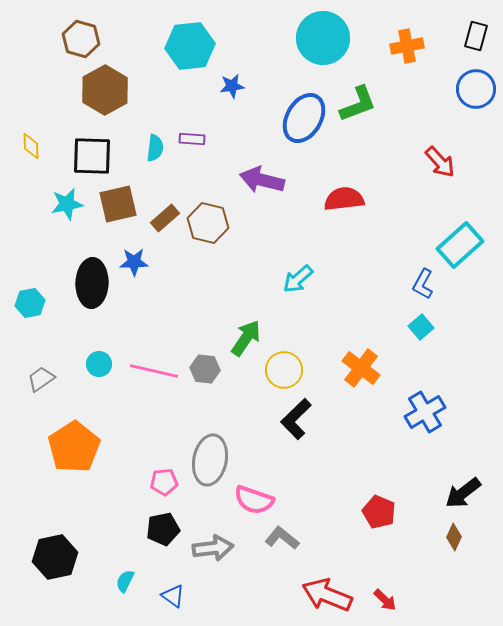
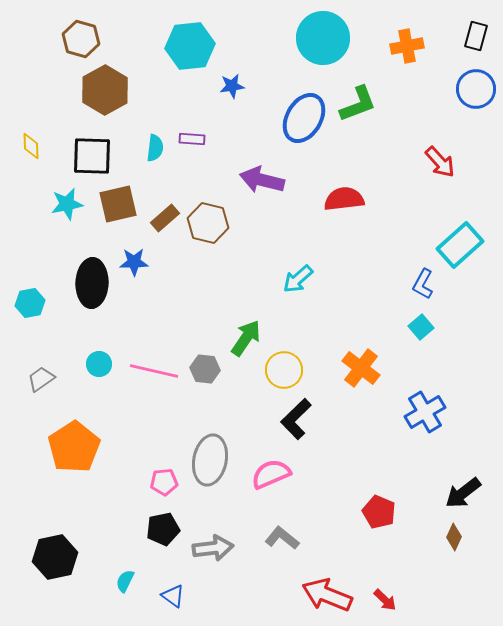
pink semicircle at (254, 500): moved 17 px right, 26 px up; rotated 138 degrees clockwise
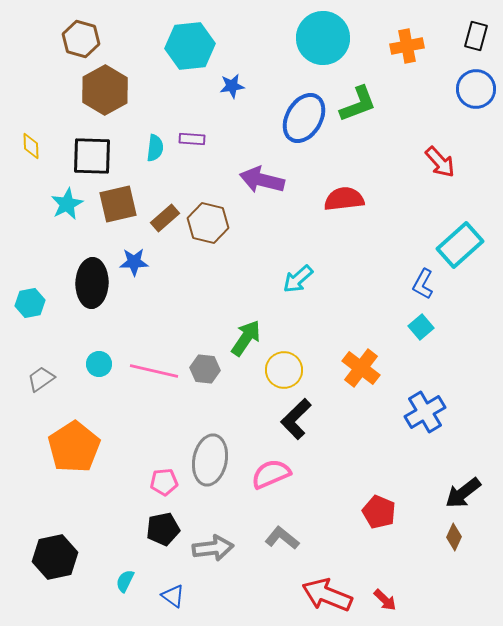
cyan star at (67, 204): rotated 16 degrees counterclockwise
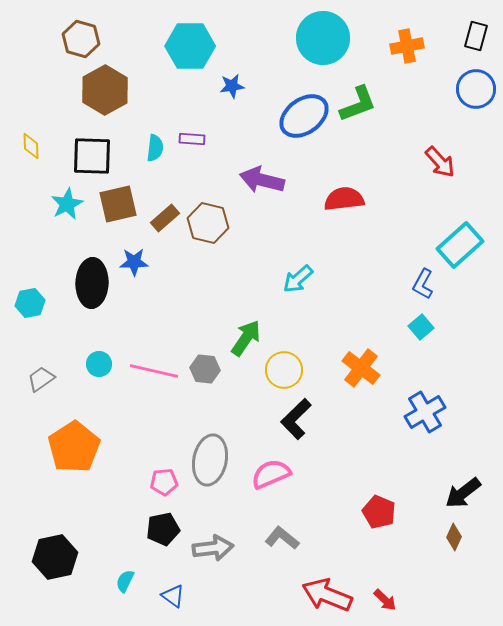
cyan hexagon at (190, 46): rotated 6 degrees clockwise
blue ellipse at (304, 118): moved 2 px up; rotated 24 degrees clockwise
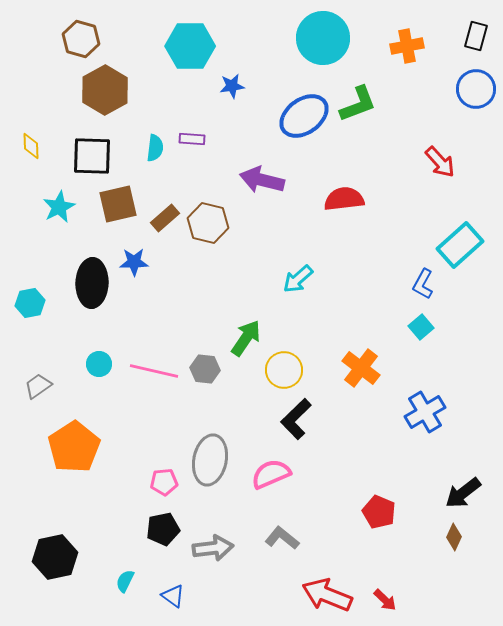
cyan star at (67, 204): moved 8 px left, 3 px down
gray trapezoid at (41, 379): moved 3 px left, 7 px down
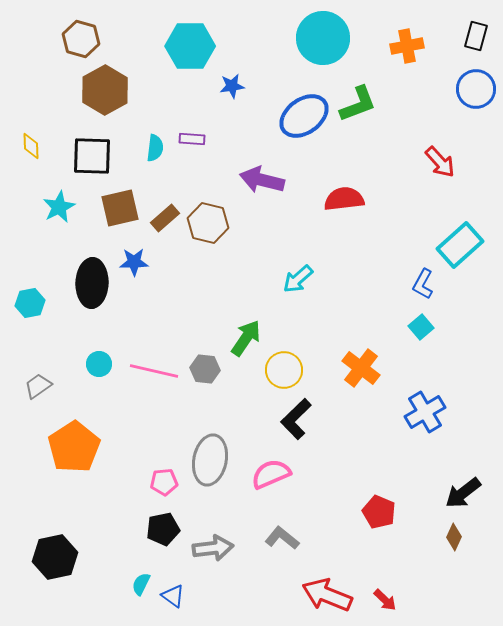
brown square at (118, 204): moved 2 px right, 4 px down
cyan semicircle at (125, 581): moved 16 px right, 3 px down
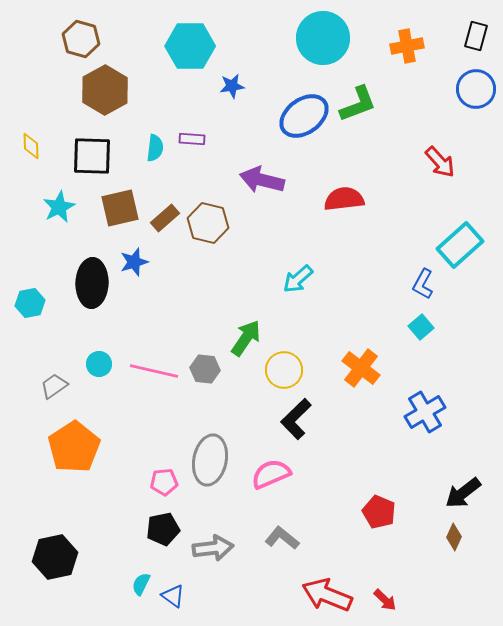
blue star at (134, 262): rotated 16 degrees counterclockwise
gray trapezoid at (38, 386): moved 16 px right
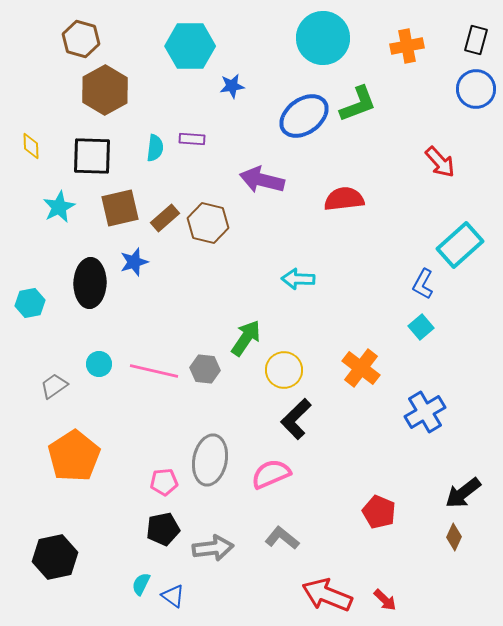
black rectangle at (476, 36): moved 4 px down
cyan arrow at (298, 279): rotated 44 degrees clockwise
black ellipse at (92, 283): moved 2 px left
orange pentagon at (74, 447): moved 9 px down
